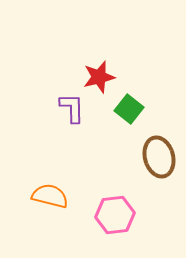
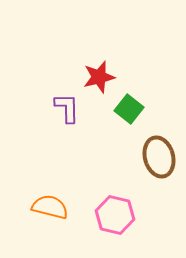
purple L-shape: moved 5 px left
orange semicircle: moved 11 px down
pink hexagon: rotated 21 degrees clockwise
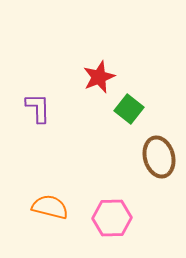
red star: rotated 8 degrees counterclockwise
purple L-shape: moved 29 px left
pink hexagon: moved 3 px left, 3 px down; rotated 15 degrees counterclockwise
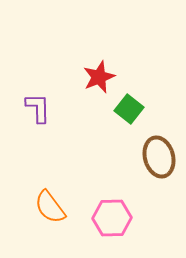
orange semicircle: rotated 141 degrees counterclockwise
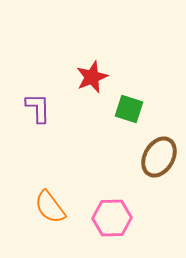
red star: moved 7 px left
green square: rotated 20 degrees counterclockwise
brown ellipse: rotated 45 degrees clockwise
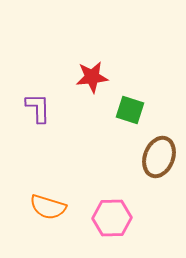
red star: rotated 16 degrees clockwise
green square: moved 1 px right, 1 px down
brown ellipse: rotated 9 degrees counterclockwise
orange semicircle: moved 2 px left; rotated 36 degrees counterclockwise
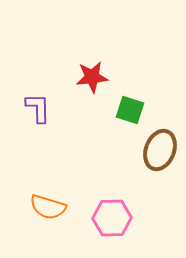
brown ellipse: moved 1 px right, 7 px up
